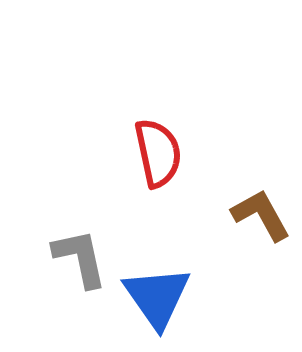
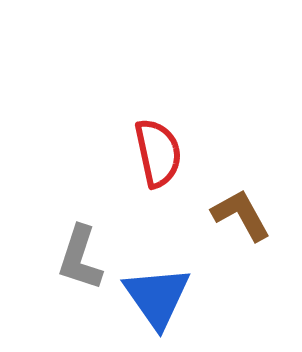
brown L-shape: moved 20 px left
gray L-shape: rotated 150 degrees counterclockwise
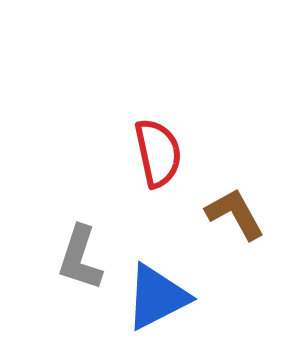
brown L-shape: moved 6 px left, 1 px up
blue triangle: rotated 38 degrees clockwise
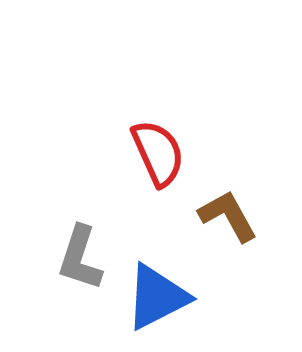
red semicircle: rotated 12 degrees counterclockwise
brown L-shape: moved 7 px left, 2 px down
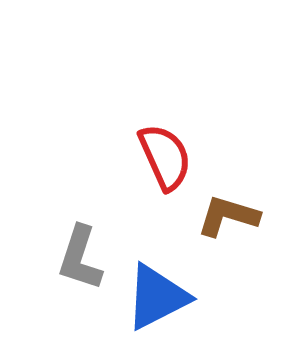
red semicircle: moved 7 px right, 4 px down
brown L-shape: rotated 44 degrees counterclockwise
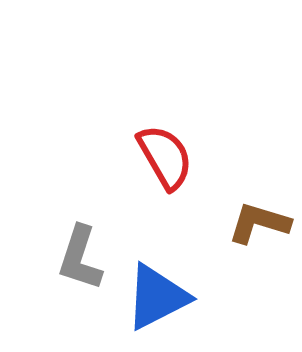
red semicircle: rotated 6 degrees counterclockwise
brown L-shape: moved 31 px right, 7 px down
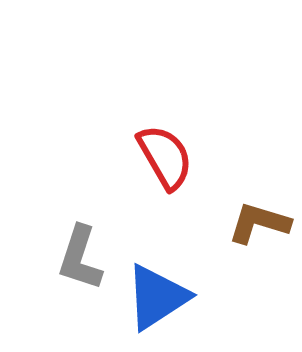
blue triangle: rotated 6 degrees counterclockwise
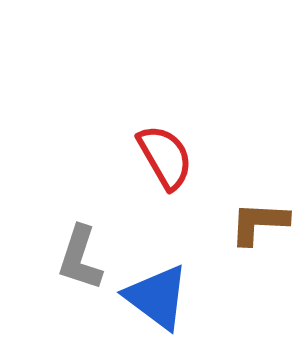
brown L-shape: rotated 14 degrees counterclockwise
blue triangle: rotated 50 degrees counterclockwise
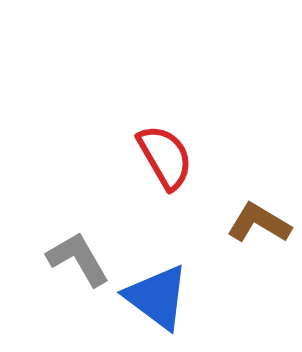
brown L-shape: rotated 28 degrees clockwise
gray L-shape: moved 2 px left, 1 px down; rotated 132 degrees clockwise
